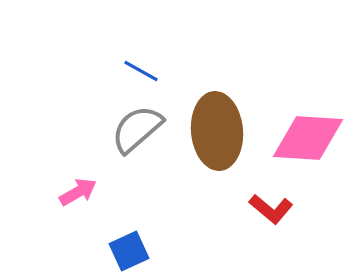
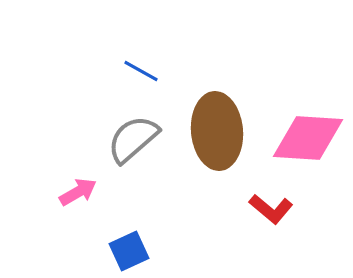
gray semicircle: moved 4 px left, 10 px down
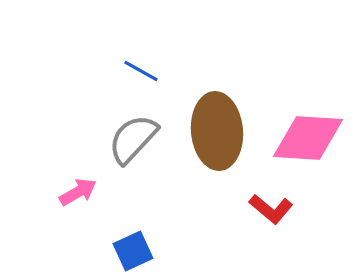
gray semicircle: rotated 6 degrees counterclockwise
blue square: moved 4 px right
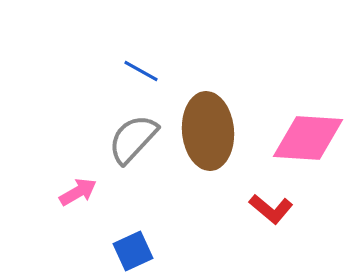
brown ellipse: moved 9 px left
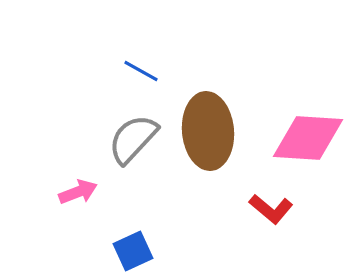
pink arrow: rotated 9 degrees clockwise
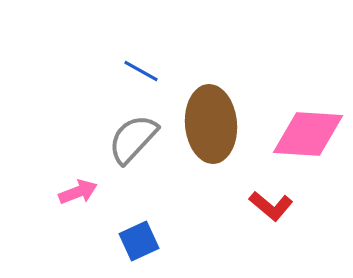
brown ellipse: moved 3 px right, 7 px up
pink diamond: moved 4 px up
red L-shape: moved 3 px up
blue square: moved 6 px right, 10 px up
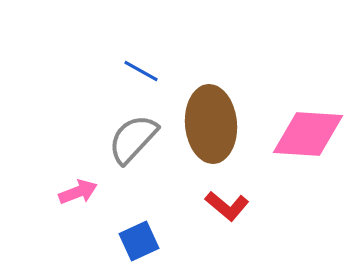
red L-shape: moved 44 px left
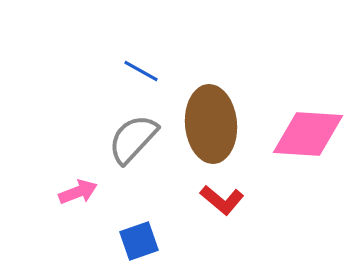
red L-shape: moved 5 px left, 6 px up
blue square: rotated 6 degrees clockwise
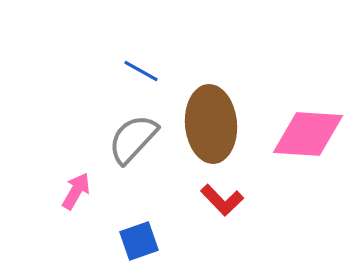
pink arrow: moved 2 px left, 1 px up; rotated 39 degrees counterclockwise
red L-shape: rotated 6 degrees clockwise
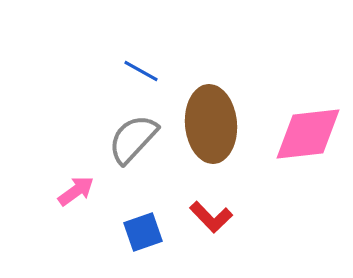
pink diamond: rotated 10 degrees counterclockwise
pink arrow: rotated 24 degrees clockwise
red L-shape: moved 11 px left, 17 px down
blue square: moved 4 px right, 9 px up
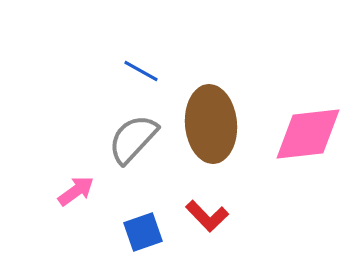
red L-shape: moved 4 px left, 1 px up
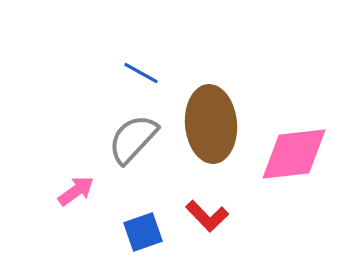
blue line: moved 2 px down
pink diamond: moved 14 px left, 20 px down
